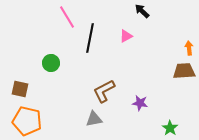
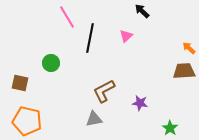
pink triangle: rotated 16 degrees counterclockwise
orange arrow: rotated 40 degrees counterclockwise
brown square: moved 6 px up
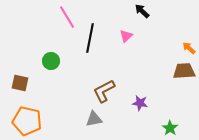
green circle: moved 2 px up
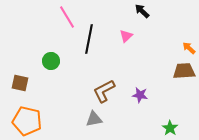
black line: moved 1 px left, 1 px down
purple star: moved 8 px up
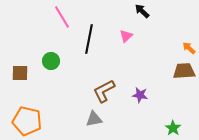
pink line: moved 5 px left
brown square: moved 10 px up; rotated 12 degrees counterclockwise
green star: moved 3 px right
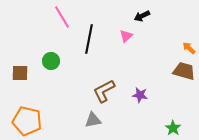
black arrow: moved 5 px down; rotated 70 degrees counterclockwise
brown trapezoid: rotated 20 degrees clockwise
gray triangle: moved 1 px left, 1 px down
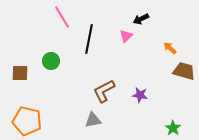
black arrow: moved 1 px left, 3 px down
orange arrow: moved 19 px left
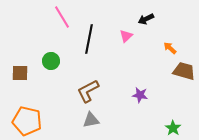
black arrow: moved 5 px right
brown L-shape: moved 16 px left
gray triangle: moved 2 px left
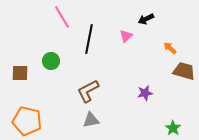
purple star: moved 5 px right, 2 px up; rotated 21 degrees counterclockwise
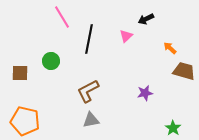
orange pentagon: moved 2 px left
